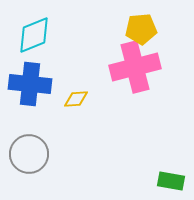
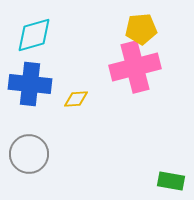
cyan diamond: rotated 6 degrees clockwise
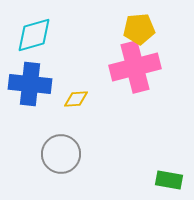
yellow pentagon: moved 2 px left
gray circle: moved 32 px right
green rectangle: moved 2 px left, 1 px up
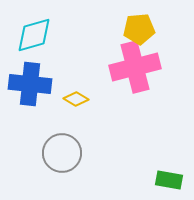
yellow diamond: rotated 35 degrees clockwise
gray circle: moved 1 px right, 1 px up
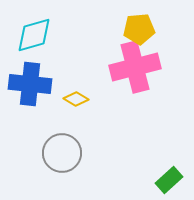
green rectangle: rotated 52 degrees counterclockwise
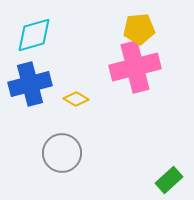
blue cross: rotated 21 degrees counterclockwise
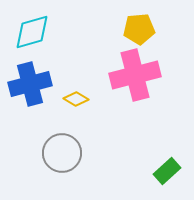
cyan diamond: moved 2 px left, 3 px up
pink cross: moved 8 px down
green rectangle: moved 2 px left, 9 px up
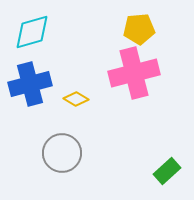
pink cross: moved 1 px left, 2 px up
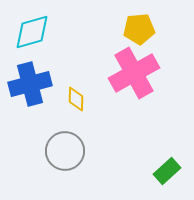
pink cross: rotated 15 degrees counterclockwise
yellow diamond: rotated 60 degrees clockwise
gray circle: moved 3 px right, 2 px up
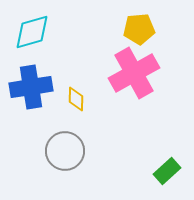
blue cross: moved 1 px right, 3 px down; rotated 6 degrees clockwise
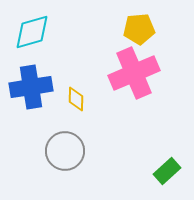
pink cross: rotated 6 degrees clockwise
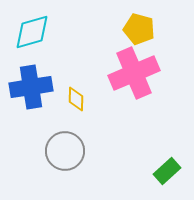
yellow pentagon: rotated 20 degrees clockwise
